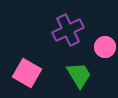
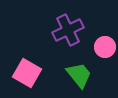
green trapezoid: rotated 8 degrees counterclockwise
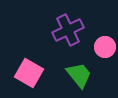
pink square: moved 2 px right
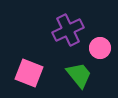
pink circle: moved 5 px left, 1 px down
pink square: rotated 8 degrees counterclockwise
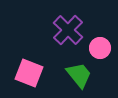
purple cross: rotated 20 degrees counterclockwise
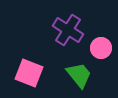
purple cross: rotated 12 degrees counterclockwise
pink circle: moved 1 px right
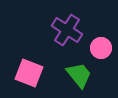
purple cross: moved 1 px left
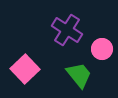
pink circle: moved 1 px right, 1 px down
pink square: moved 4 px left, 4 px up; rotated 24 degrees clockwise
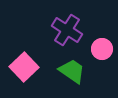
pink square: moved 1 px left, 2 px up
green trapezoid: moved 7 px left, 4 px up; rotated 16 degrees counterclockwise
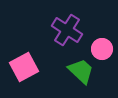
pink square: rotated 16 degrees clockwise
green trapezoid: moved 9 px right; rotated 8 degrees clockwise
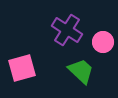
pink circle: moved 1 px right, 7 px up
pink square: moved 2 px left, 1 px down; rotated 12 degrees clockwise
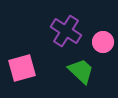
purple cross: moved 1 px left, 1 px down
